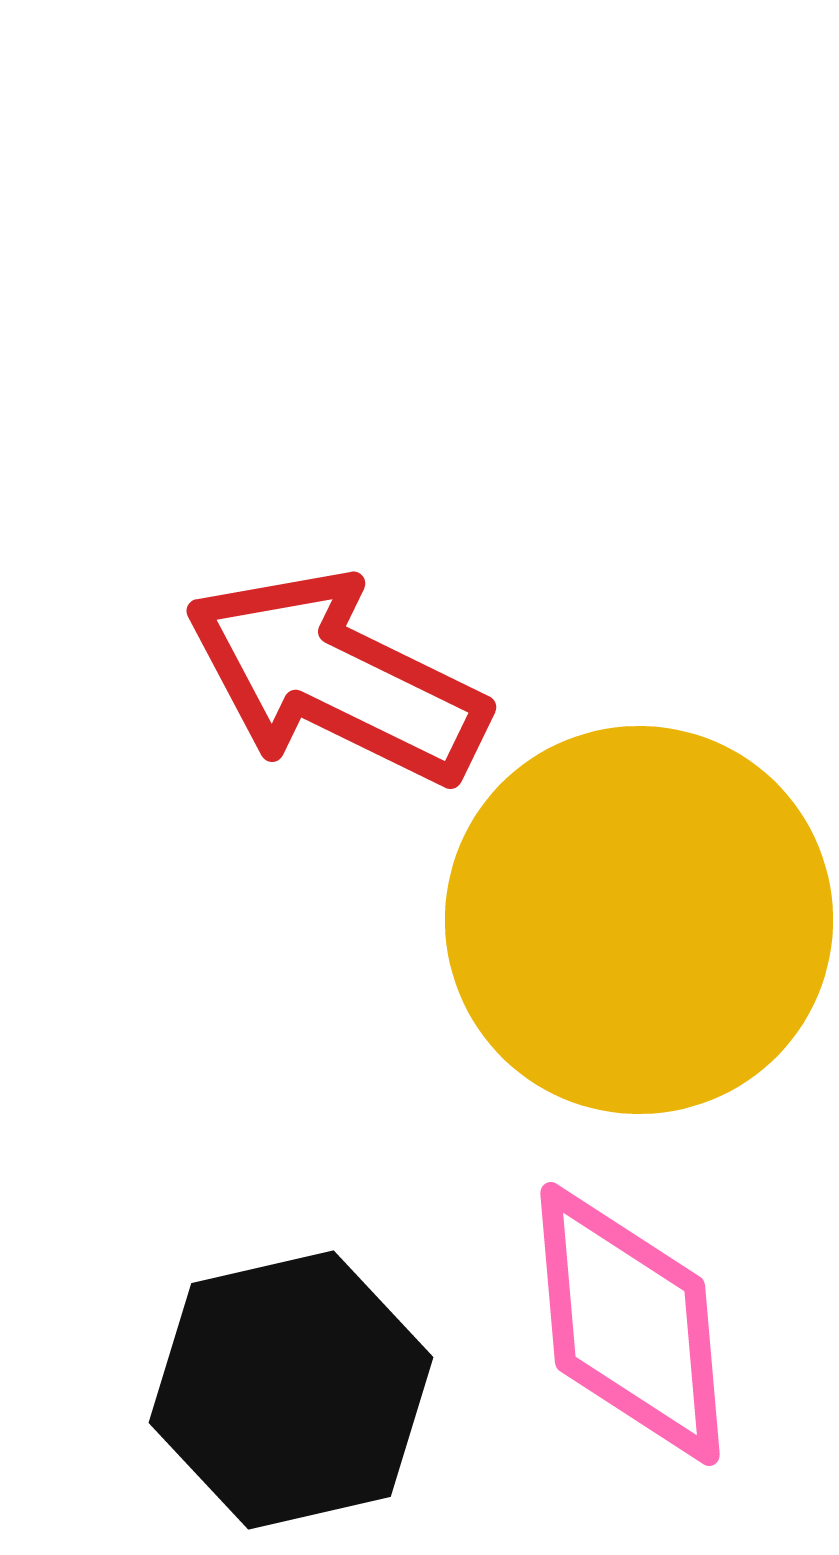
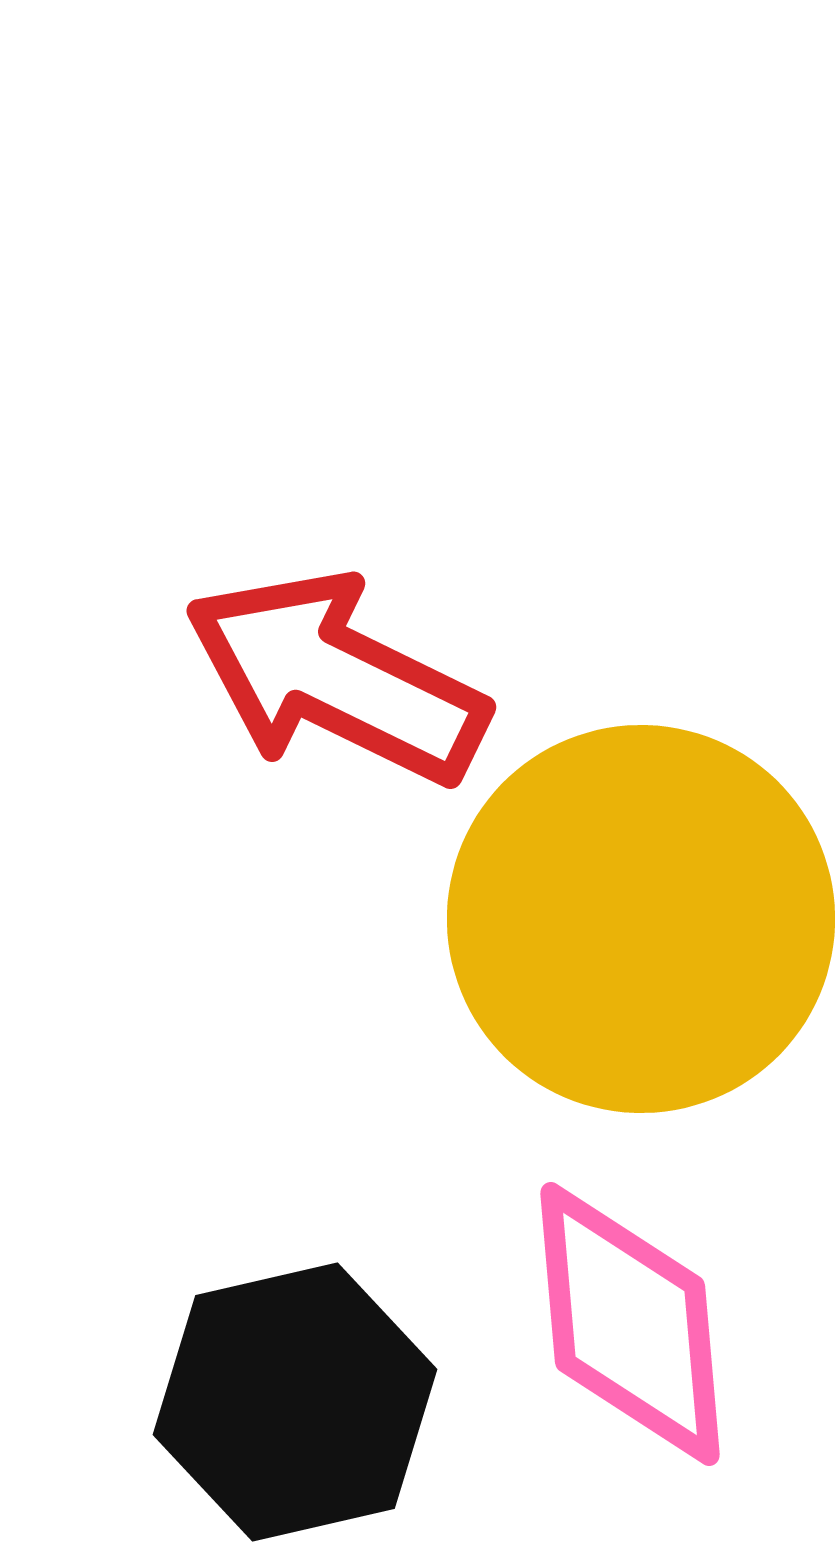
yellow circle: moved 2 px right, 1 px up
black hexagon: moved 4 px right, 12 px down
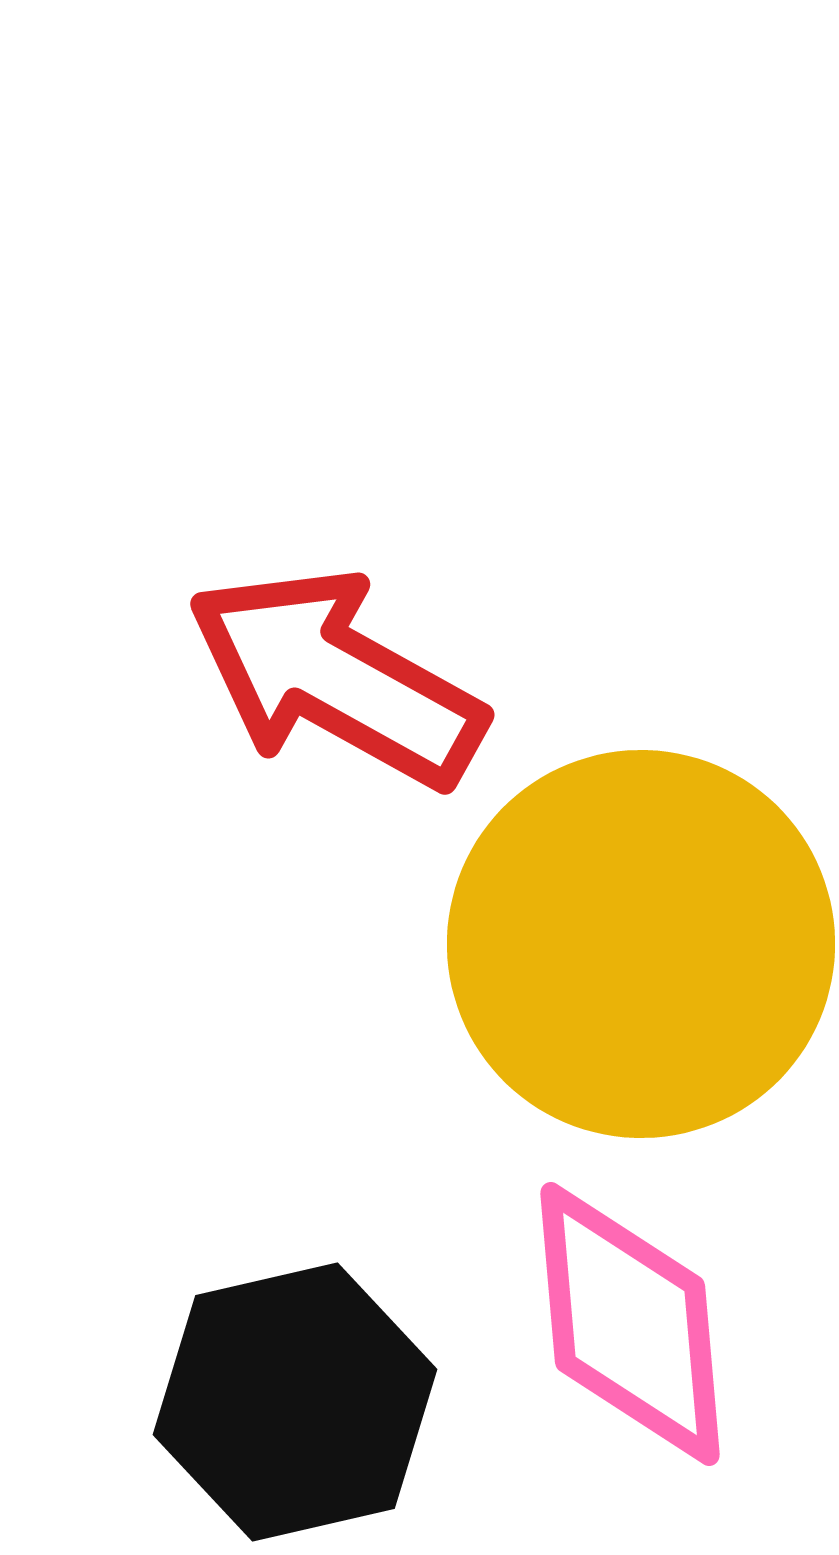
red arrow: rotated 3 degrees clockwise
yellow circle: moved 25 px down
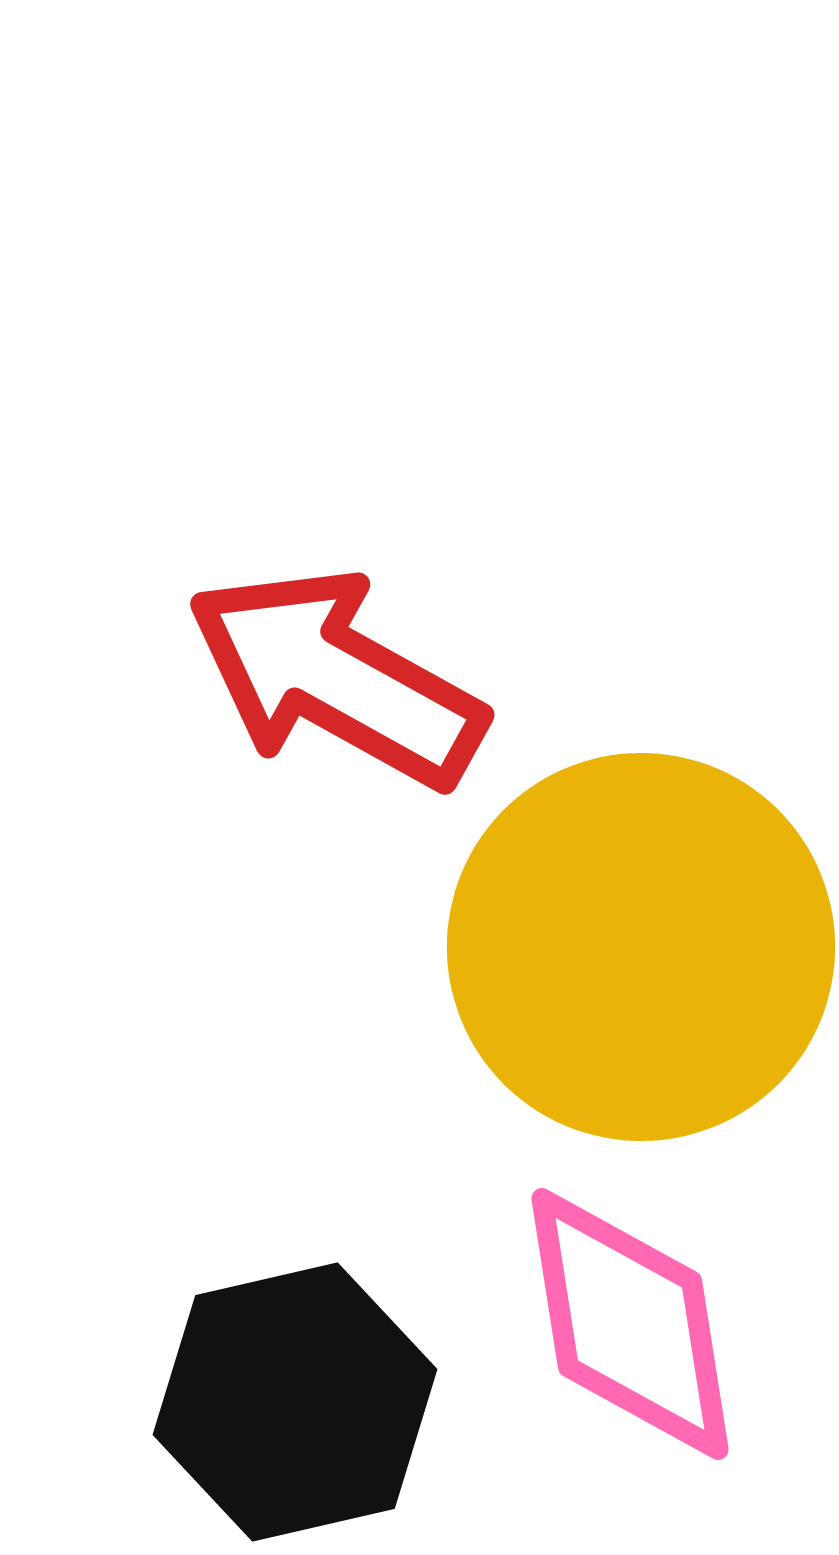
yellow circle: moved 3 px down
pink diamond: rotated 4 degrees counterclockwise
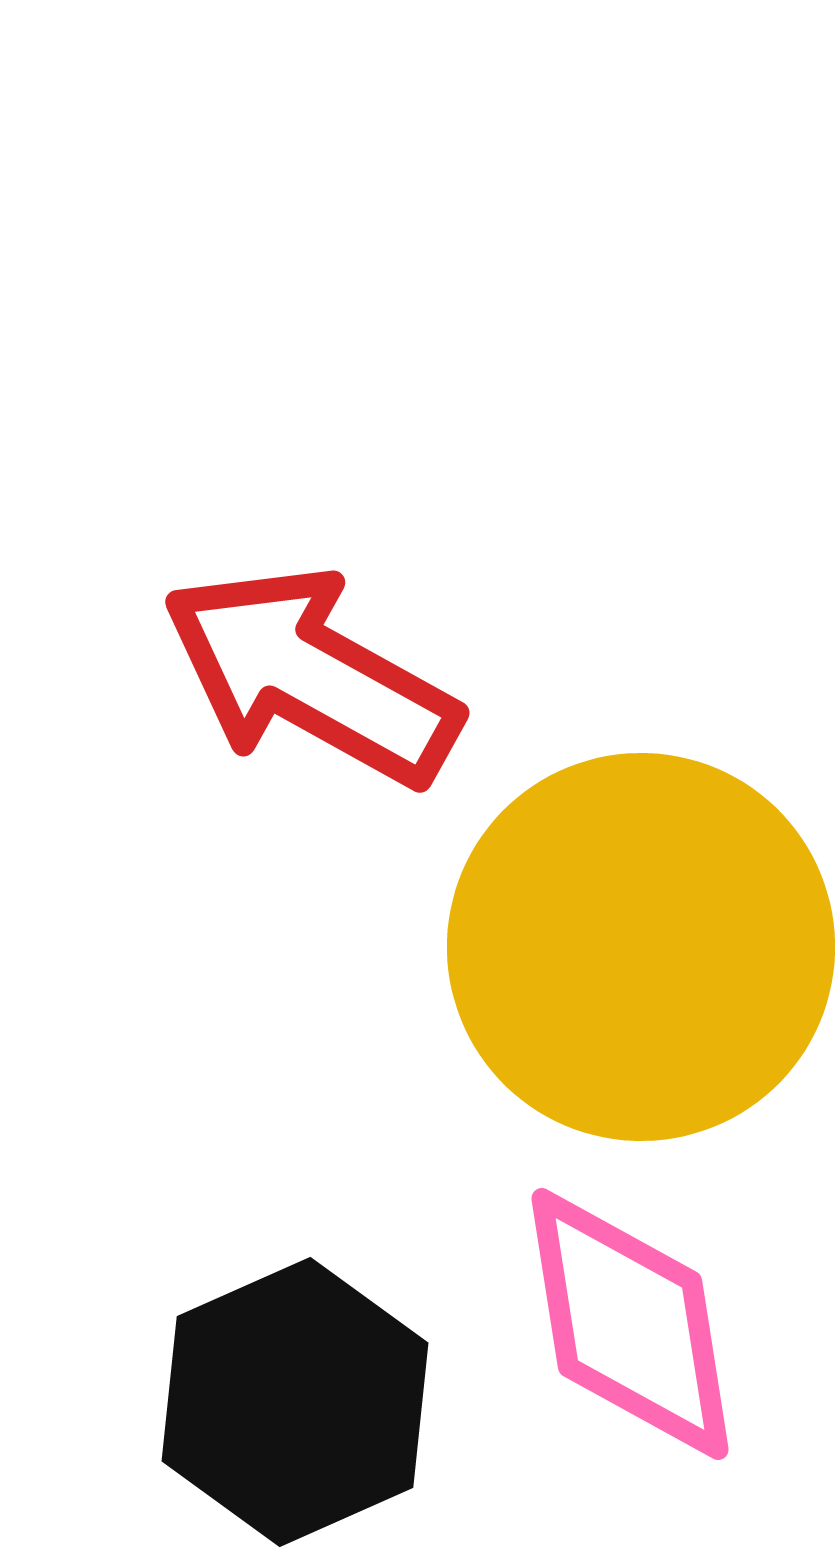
red arrow: moved 25 px left, 2 px up
black hexagon: rotated 11 degrees counterclockwise
